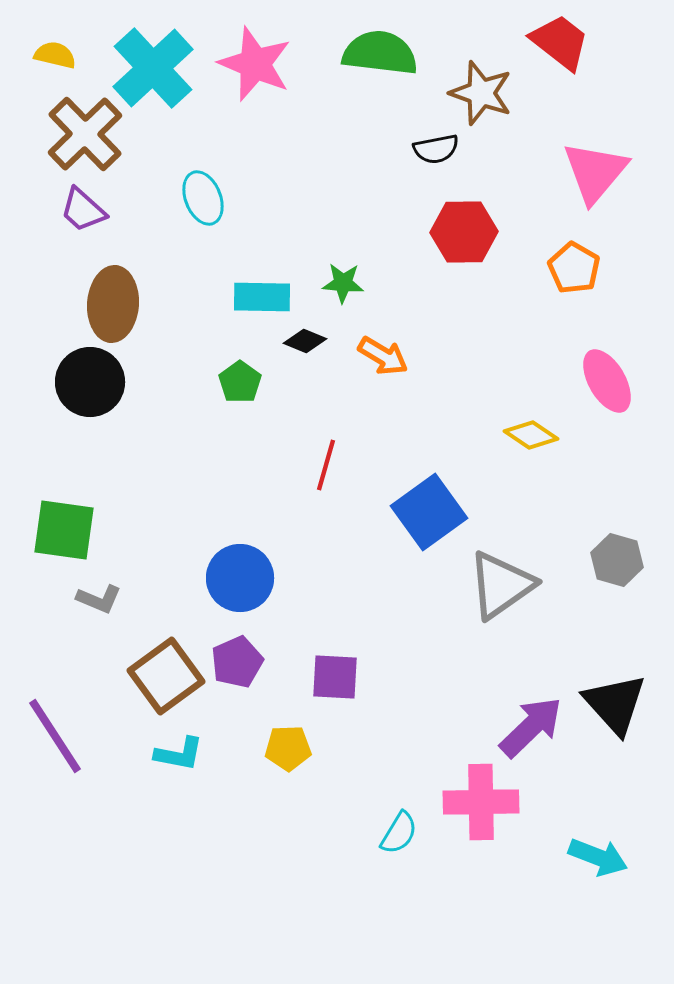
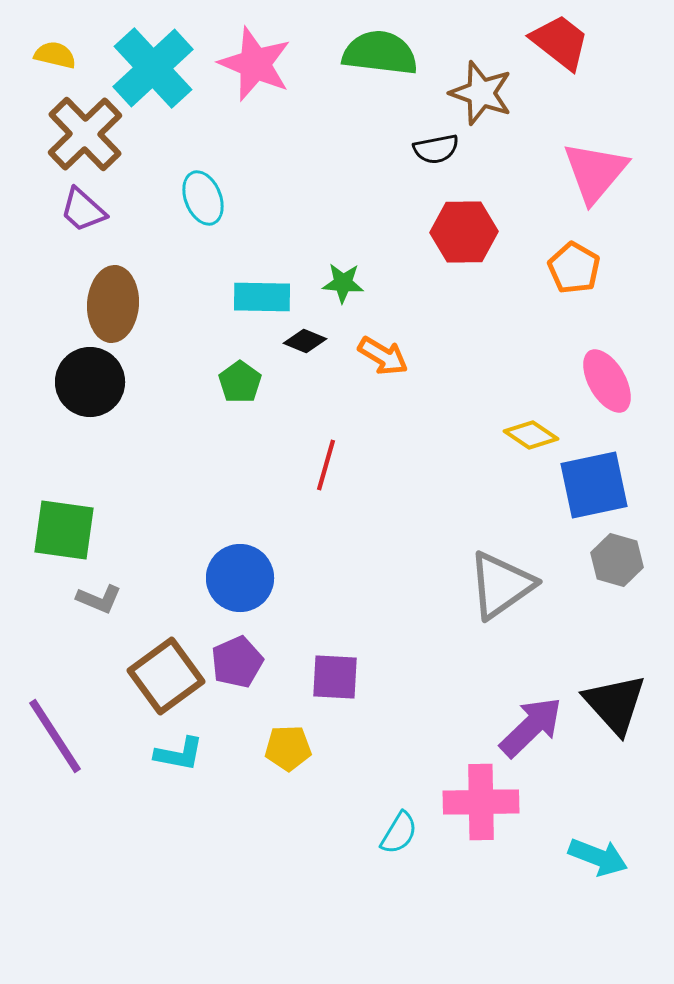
blue square: moved 165 px right, 27 px up; rotated 24 degrees clockwise
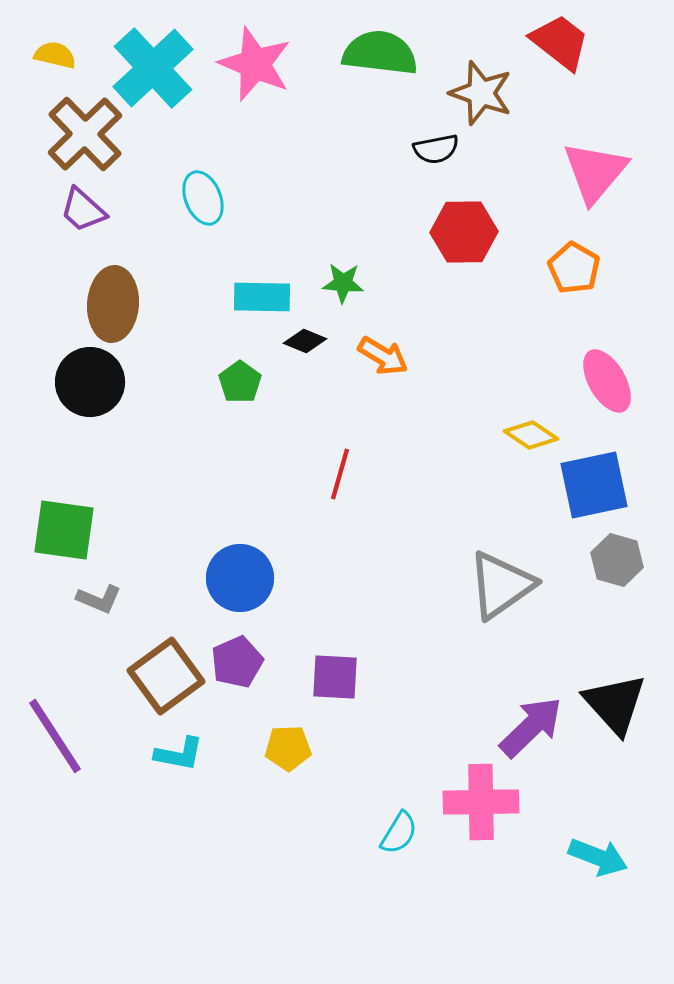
red line: moved 14 px right, 9 px down
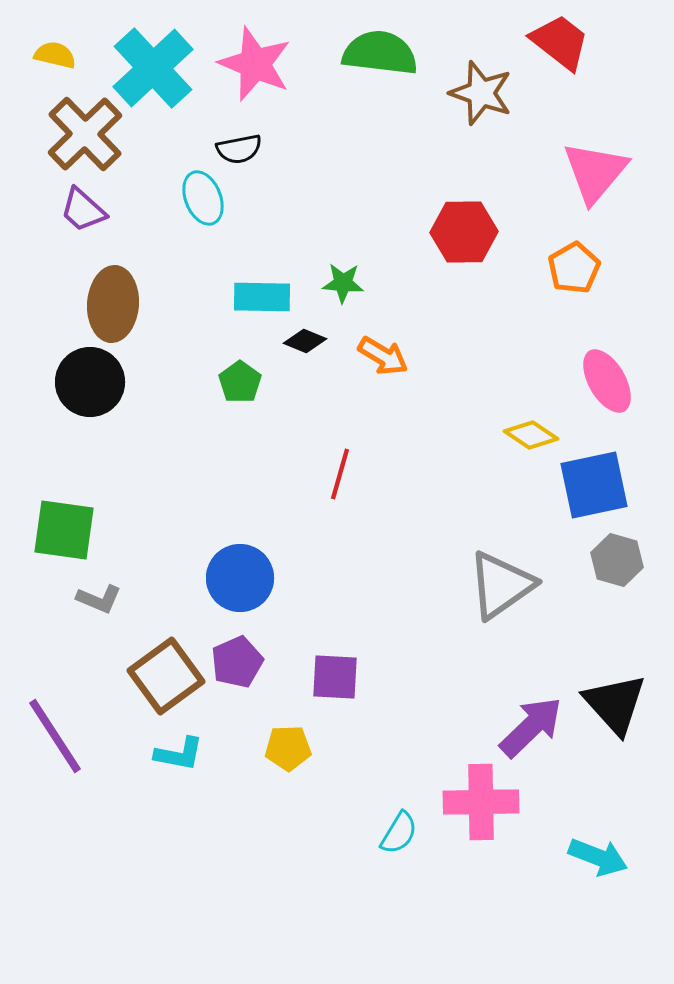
black semicircle: moved 197 px left
orange pentagon: rotated 12 degrees clockwise
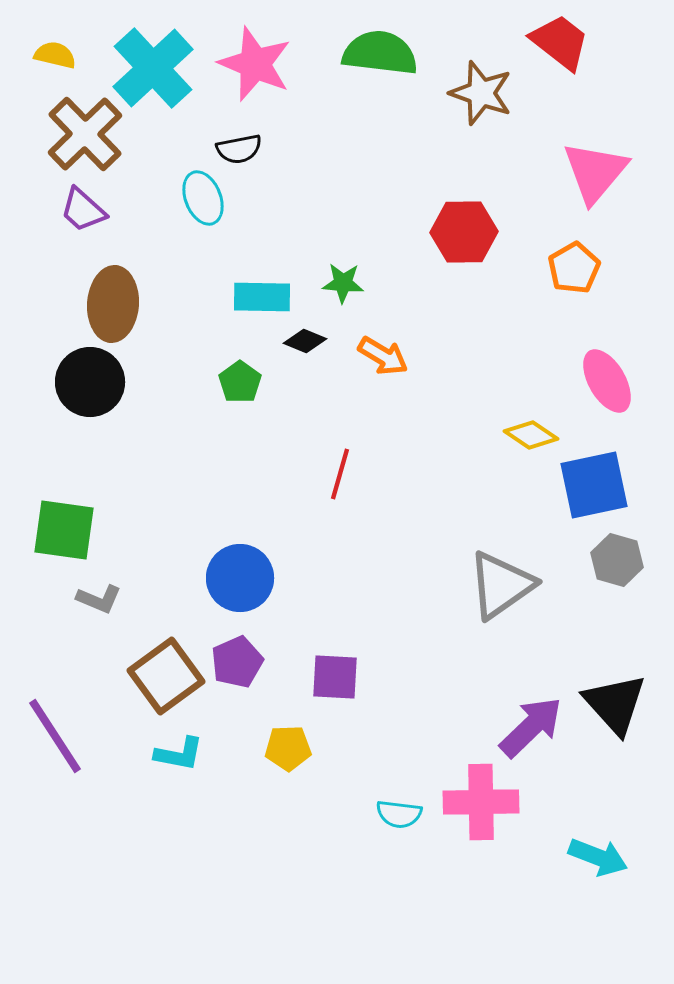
cyan semicircle: moved 19 px up; rotated 66 degrees clockwise
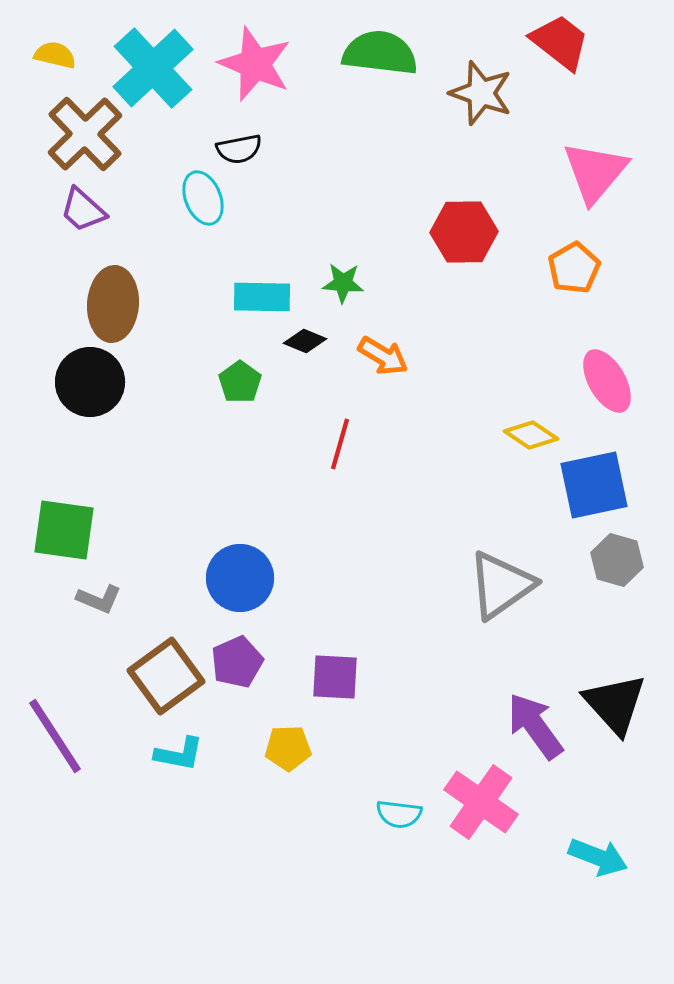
red line: moved 30 px up
purple arrow: moved 4 px right, 1 px up; rotated 82 degrees counterclockwise
pink cross: rotated 36 degrees clockwise
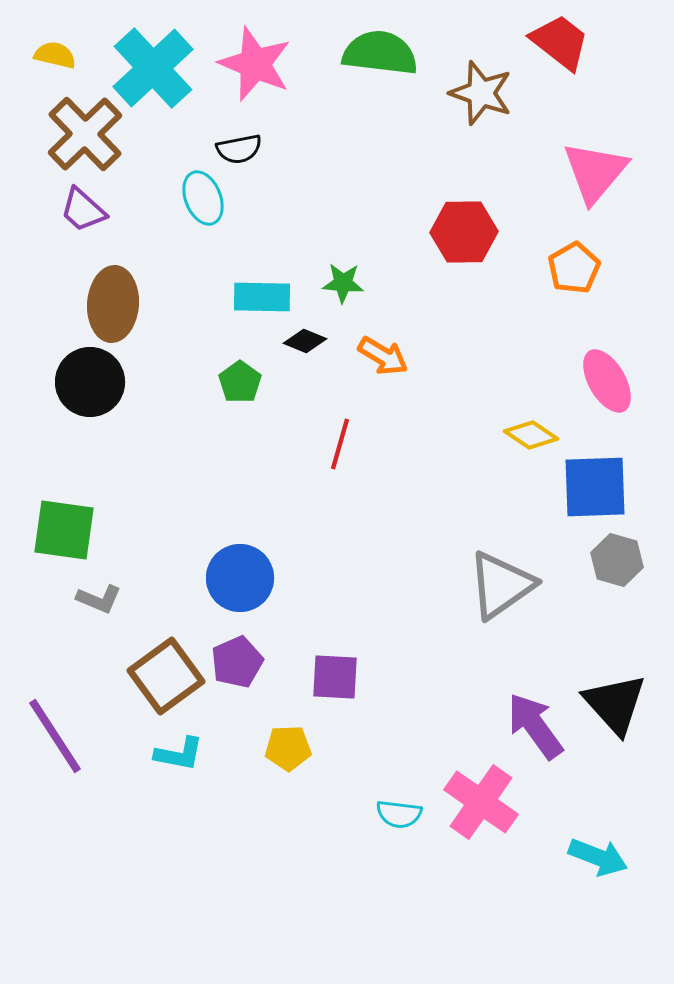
blue square: moved 1 px right, 2 px down; rotated 10 degrees clockwise
